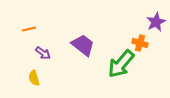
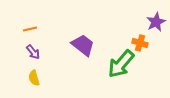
orange line: moved 1 px right
purple arrow: moved 10 px left, 1 px up; rotated 14 degrees clockwise
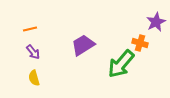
purple trapezoid: rotated 70 degrees counterclockwise
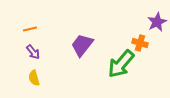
purple star: moved 1 px right
purple trapezoid: moved 1 px left; rotated 20 degrees counterclockwise
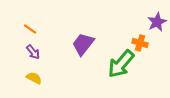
orange line: rotated 48 degrees clockwise
purple trapezoid: moved 1 px right, 1 px up
yellow semicircle: rotated 133 degrees clockwise
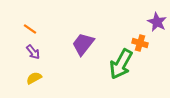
purple star: rotated 18 degrees counterclockwise
green arrow: rotated 12 degrees counterclockwise
yellow semicircle: rotated 56 degrees counterclockwise
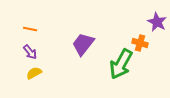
orange line: rotated 24 degrees counterclockwise
purple arrow: moved 3 px left
yellow semicircle: moved 5 px up
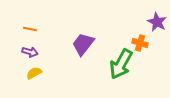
purple arrow: rotated 35 degrees counterclockwise
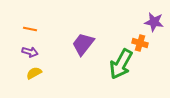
purple star: moved 3 px left; rotated 18 degrees counterclockwise
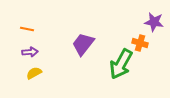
orange line: moved 3 px left
purple arrow: rotated 21 degrees counterclockwise
